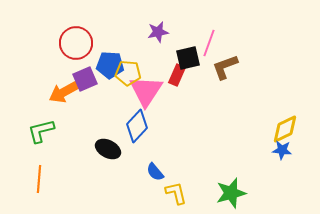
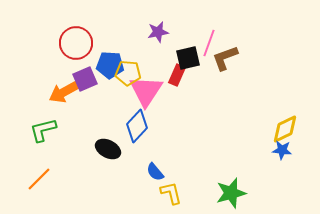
brown L-shape: moved 9 px up
green L-shape: moved 2 px right, 1 px up
orange line: rotated 40 degrees clockwise
yellow L-shape: moved 5 px left
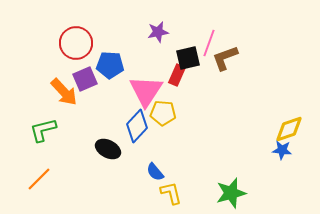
yellow pentagon: moved 35 px right, 40 px down
orange arrow: rotated 104 degrees counterclockwise
yellow diamond: moved 4 px right; rotated 8 degrees clockwise
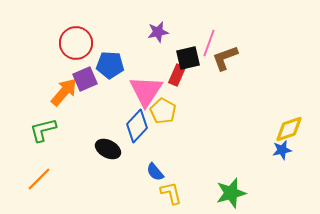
orange arrow: rotated 96 degrees counterclockwise
yellow pentagon: moved 2 px up; rotated 25 degrees clockwise
blue star: rotated 18 degrees counterclockwise
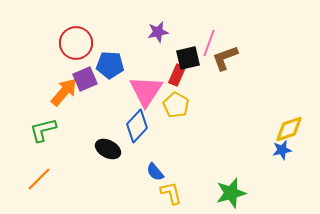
yellow pentagon: moved 13 px right, 6 px up
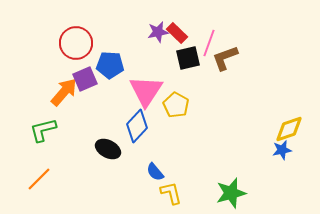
red rectangle: moved 42 px up; rotated 70 degrees counterclockwise
